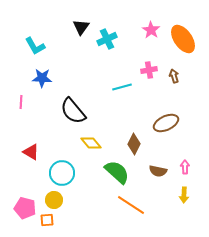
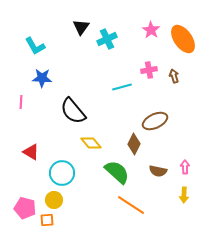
brown ellipse: moved 11 px left, 2 px up
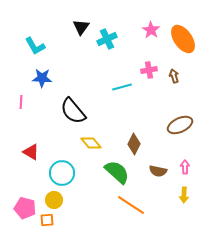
brown ellipse: moved 25 px right, 4 px down
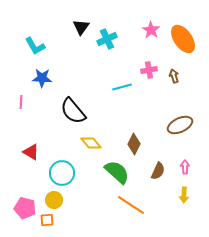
brown semicircle: rotated 78 degrees counterclockwise
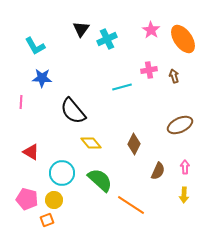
black triangle: moved 2 px down
green semicircle: moved 17 px left, 8 px down
pink pentagon: moved 2 px right, 9 px up
orange square: rotated 16 degrees counterclockwise
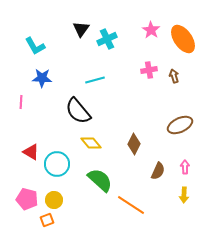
cyan line: moved 27 px left, 7 px up
black semicircle: moved 5 px right
cyan circle: moved 5 px left, 9 px up
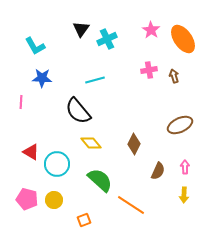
orange square: moved 37 px right
